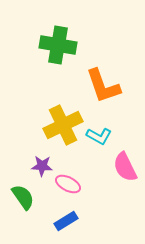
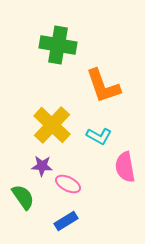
yellow cross: moved 11 px left; rotated 21 degrees counterclockwise
pink semicircle: rotated 16 degrees clockwise
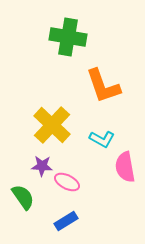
green cross: moved 10 px right, 8 px up
cyan L-shape: moved 3 px right, 3 px down
pink ellipse: moved 1 px left, 2 px up
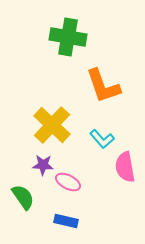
cyan L-shape: rotated 20 degrees clockwise
purple star: moved 1 px right, 1 px up
pink ellipse: moved 1 px right
blue rectangle: rotated 45 degrees clockwise
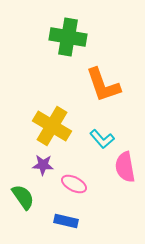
orange L-shape: moved 1 px up
yellow cross: moved 1 px down; rotated 12 degrees counterclockwise
pink ellipse: moved 6 px right, 2 px down
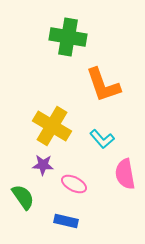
pink semicircle: moved 7 px down
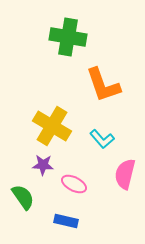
pink semicircle: rotated 24 degrees clockwise
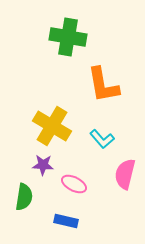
orange L-shape: rotated 9 degrees clockwise
green semicircle: moved 1 px right; rotated 44 degrees clockwise
